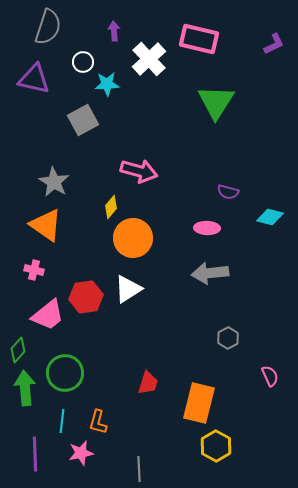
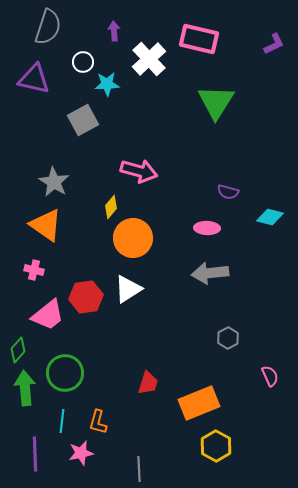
orange rectangle: rotated 54 degrees clockwise
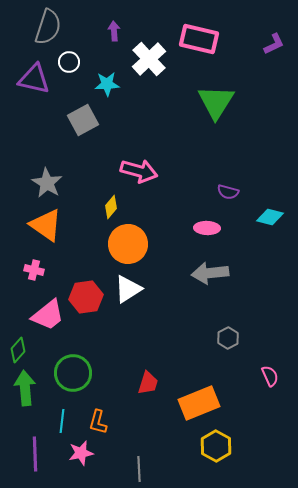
white circle: moved 14 px left
gray star: moved 7 px left, 1 px down
orange circle: moved 5 px left, 6 px down
green circle: moved 8 px right
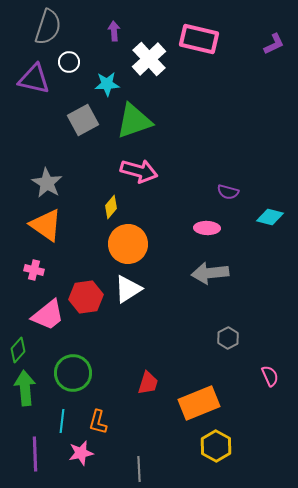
green triangle: moved 82 px left, 19 px down; rotated 39 degrees clockwise
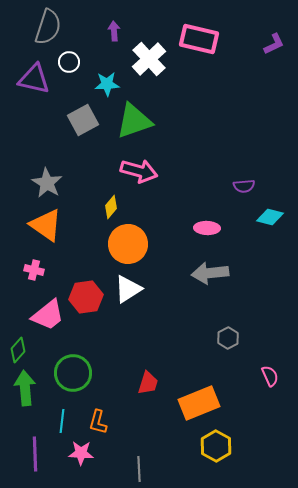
purple semicircle: moved 16 px right, 6 px up; rotated 20 degrees counterclockwise
pink star: rotated 15 degrees clockwise
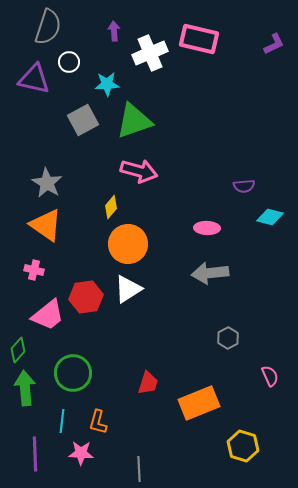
white cross: moved 1 px right, 6 px up; rotated 20 degrees clockwise
yellow hexagon: moved 27 px right; rotated 12 degrees counterclockwise
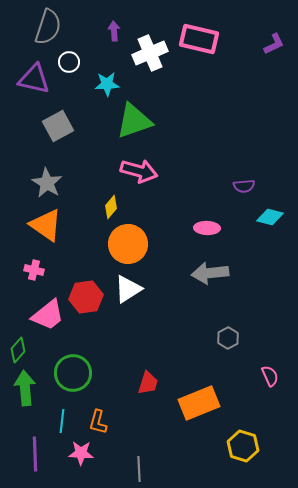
gray square: moved 25 px left, 6 px down
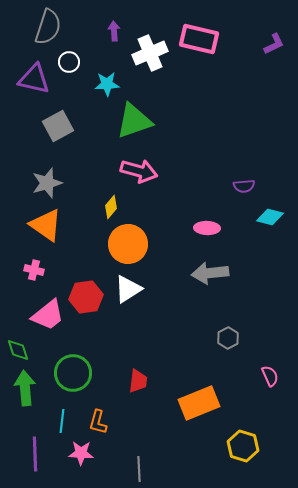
gray star: rotated 24 degrees clockwise
green diamond: rotated 60 degrees counterclockwise
red trapezoid: moved 10 px left, 2 px up; rotated 10 degrees counterclockwise
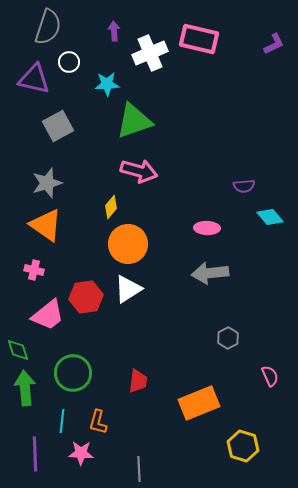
cyan diamond: rotated 36 degrees clockwise
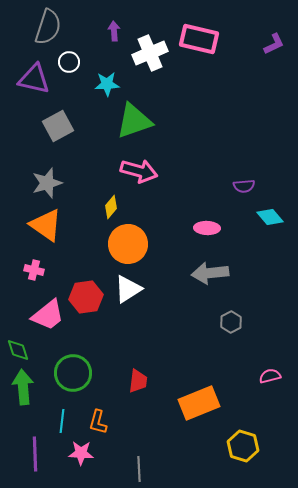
gray hexagon: moved 3 px right, 16 px up
pink semicircle: rotated 80 degrees counterclockwise
green arrow: moved 2 px left, 1 px up
